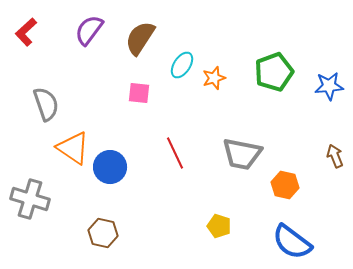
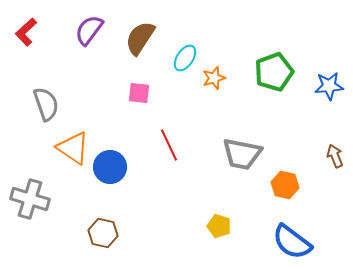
cyan ellipse: moved 3 px right, 7 px up
red line: moved 6 px left, 8 px up
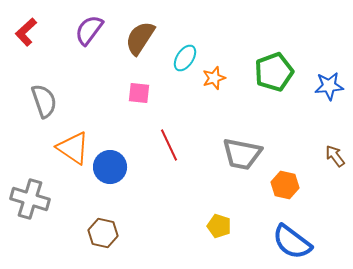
gray semicircle: moved 2 px left, 3 px up
brown arrow: rotated 15 degrees counterclockwise
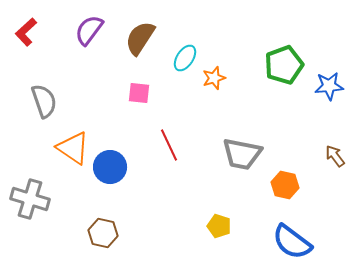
green pentagon: moved 10 px right, 7 px up
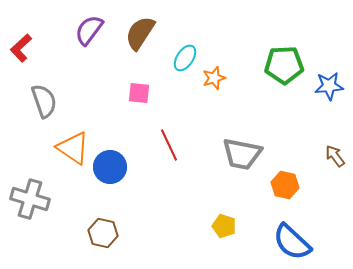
red L-shape: moved 5 px left, 16 px down
brown semicircle: moved 5 px up
green pentagon: rotated 18 degrees clockwise
yellow pentagon: moved 5 px right
blue semicircle: rotated 6 degrees clockwise
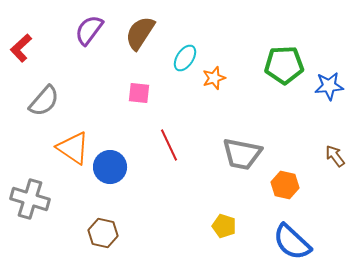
gray semicircle: rotated 60 degrees clockwise
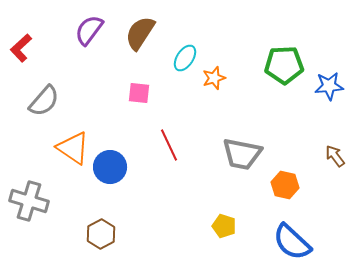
gray cross: moved 1 px left, 2 px down
brown hexagon: moved 2 px left, 1 px down; rotated 20 degrees clockwise
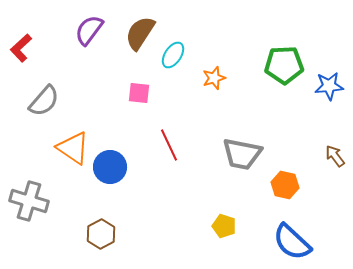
cyan ellipse: moved 12 px left, 3 px up
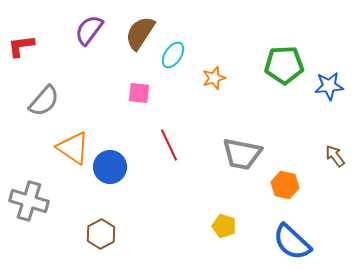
red L-shape: moved 2 px up; rotated 36 degrees clockwise
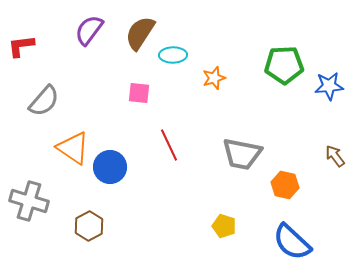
cyan ellipse: rotated 56 degrees clockwise
brown hexagon: moved 12 px left, 8 px up
